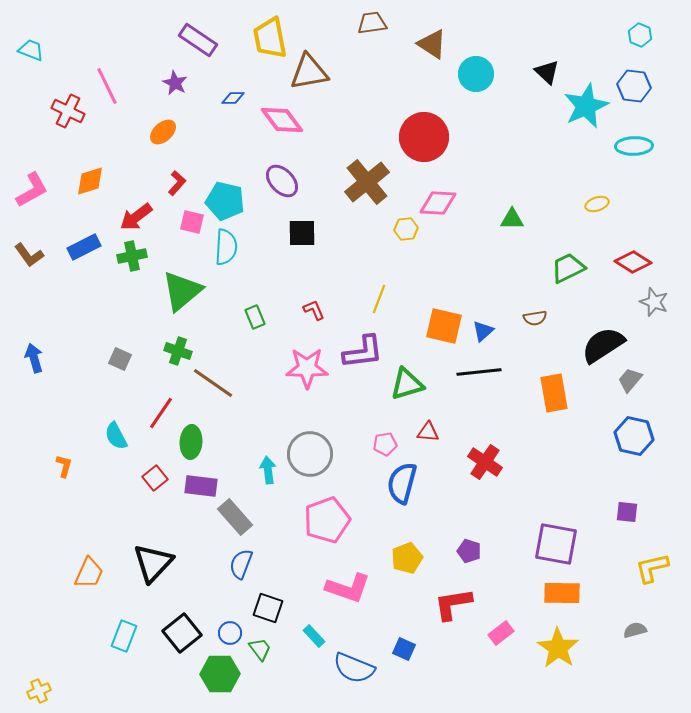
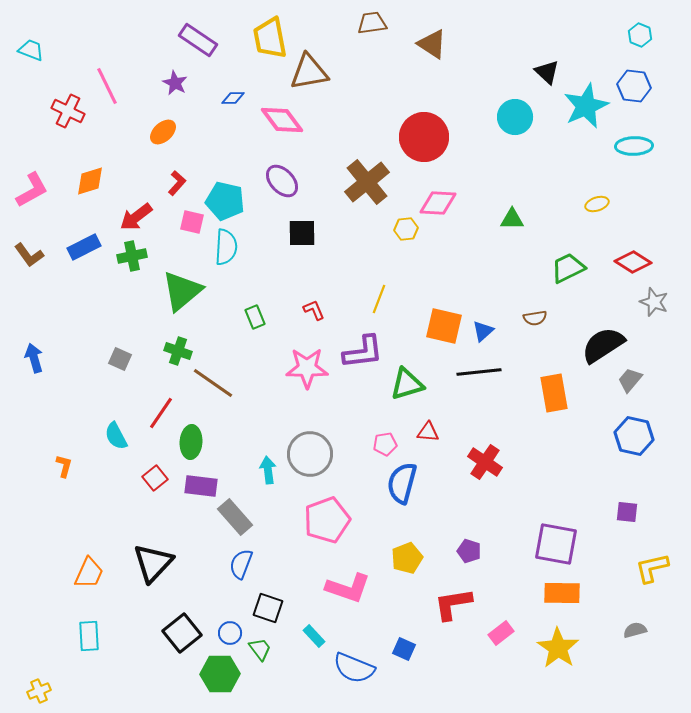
cyan circle at (476, 74): moved 39 px right, 43 px down
cyan rectangle at (124, 636): moved 35 px left; rotated 24 degrees counterclockwise
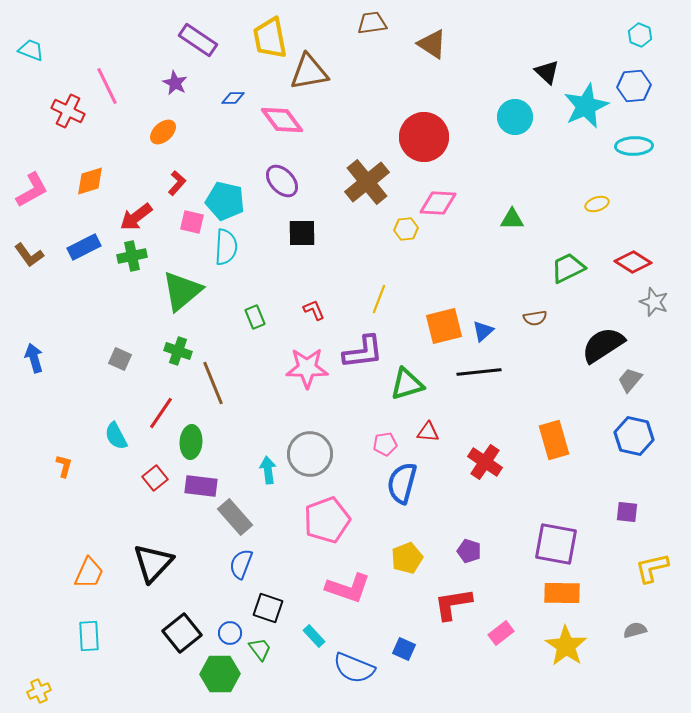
blue hexagon at (634, 86): rotated 12 degrees counterclockwise
orange square at (444, 326): rotated 27 degrees counterclockwise
brown line at (213, 383): rotated 33 degrees clockwise
orange rectangle at (554, 393): moved 47 px down; rotated 6 degrees counterclockwise
yellow star at (558, 648): moved 8 px right, 2 px up
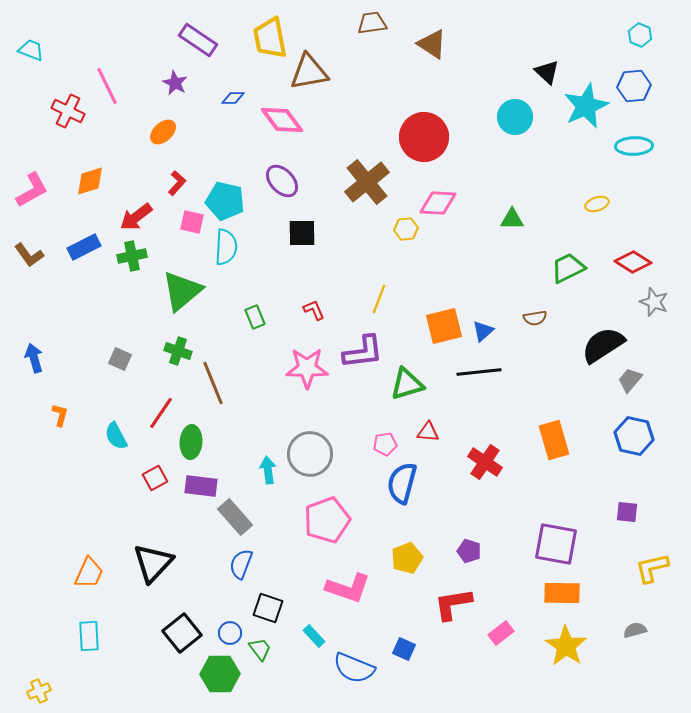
orange L-shape at (64, 466): moved 4 px left, 51 px up
red square at (155, 478): rotated 10 degrees clockwise
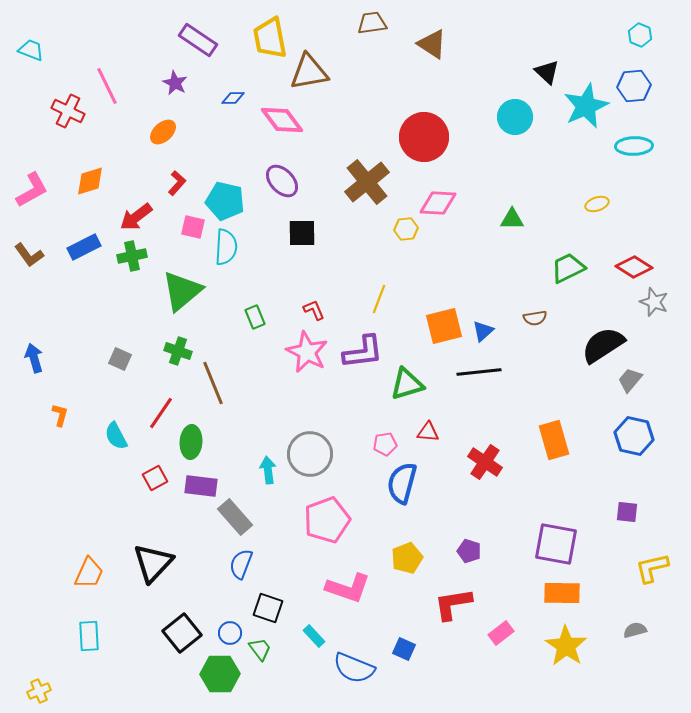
pink square at (192, 222): moved 1 px right, 5 px down
red diamond at (633, 262): moved 1 px right, 5 px down
pink star at (307, 368): moved 16 px up; rotated 27 degrees clockwise
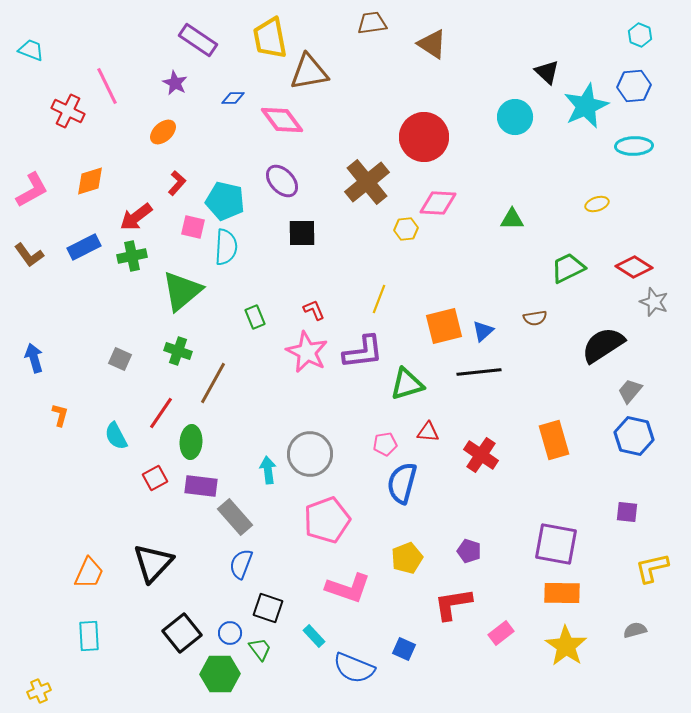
gray trapezoid at (630, 380): moved 11 px down
brown line at (213, 383): rotated 51 degrees clockwise
red cross at (485, 462): moved 4 px left, 7 px up
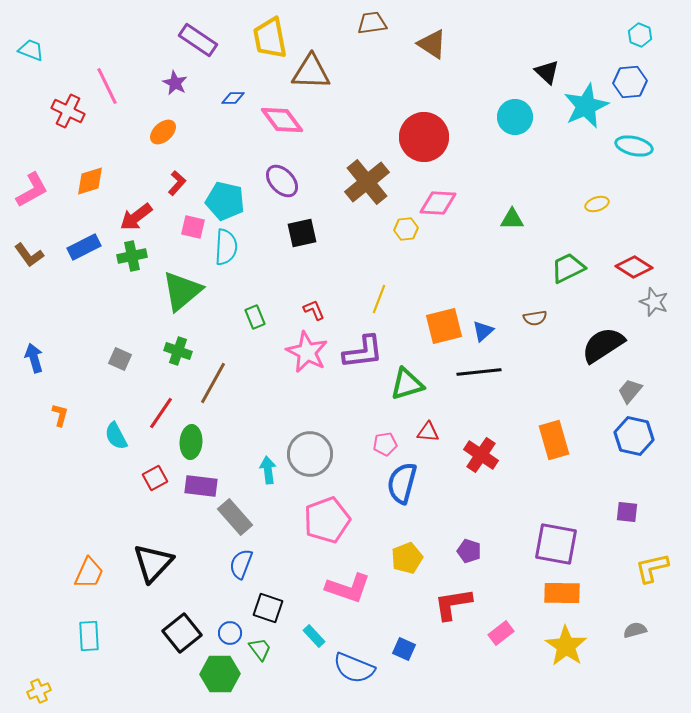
brown triangle at (309, 72): moved 2 px right; rotated 12 degrees clockwise
blue hexagon at (634, 86): moved 4 px left, 4 px up
cyan ellipse at (634, 146): rotated 15 degrees clockwise
black square at (302, 233): rotated 12 degrees counterclockwise
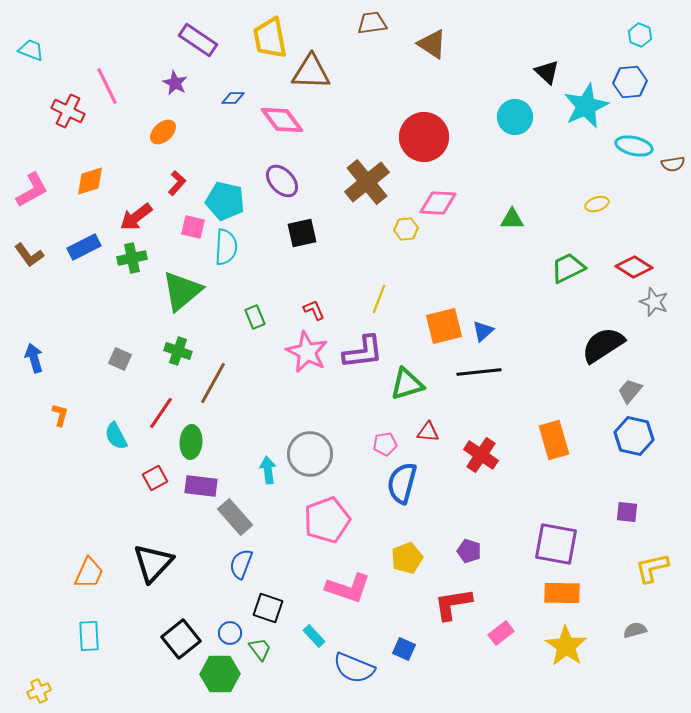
green cross at (132, 256): moved 2 px down
brown semicircle at (535, 318): moved 138 px right, 154 px up
black square at (182, 633): moved 1 px left, 6 px down
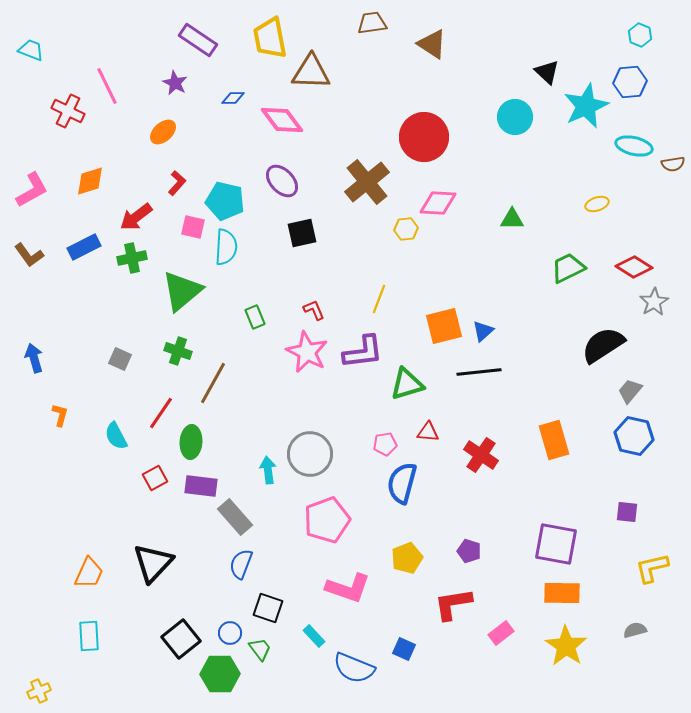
gray star at (654, 302): rotated 20 degrees clockwise
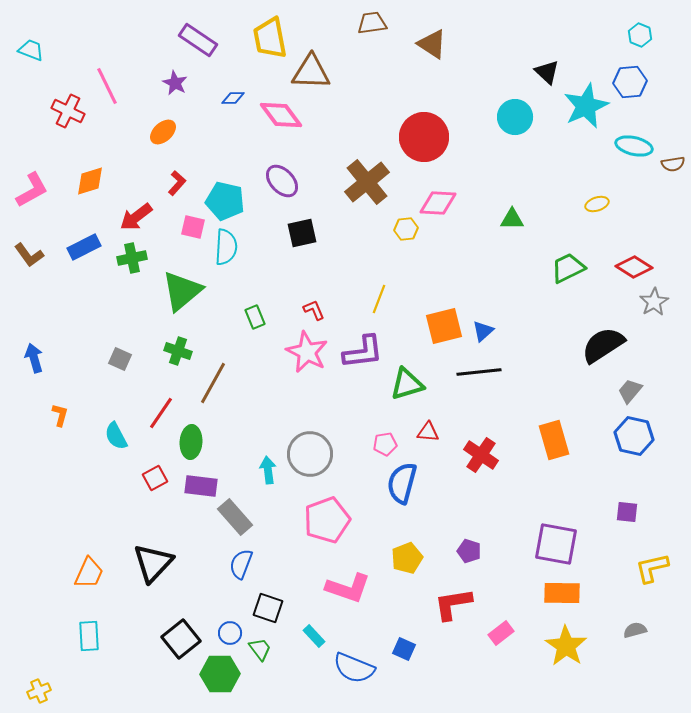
pink diamond at (282, 120): moved 1 px left, 5 px up
